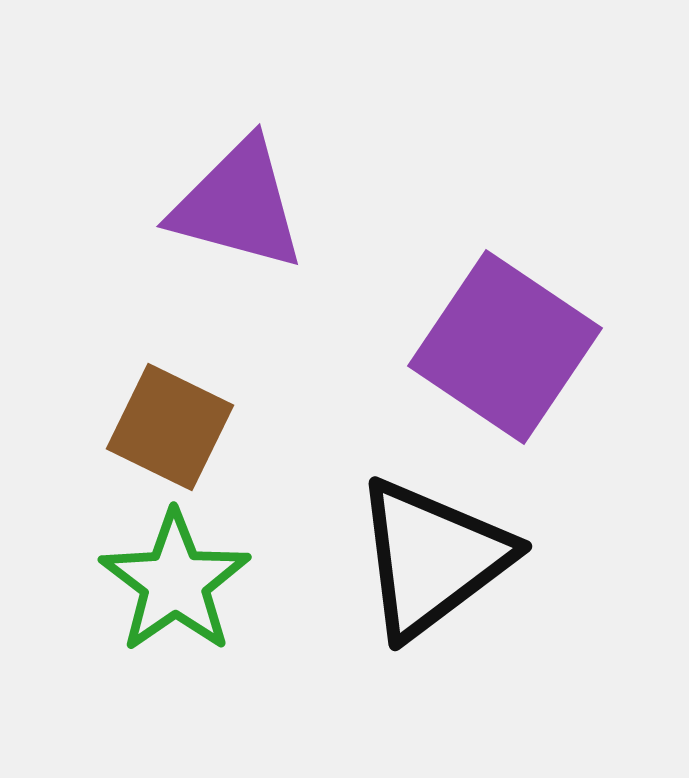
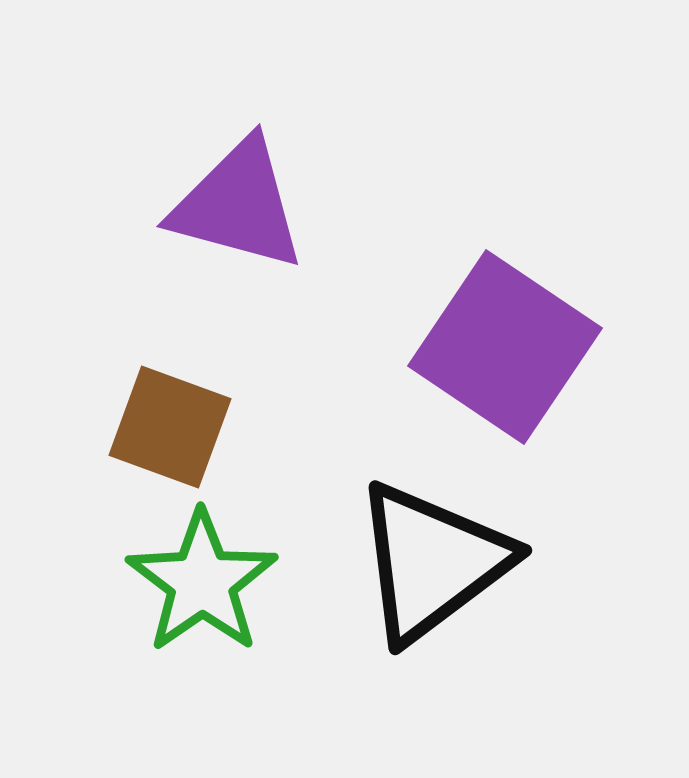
brown square: rotated 6 degrees counterclockwise
black triangle: moved 4 px down
green star: moved 27 px right
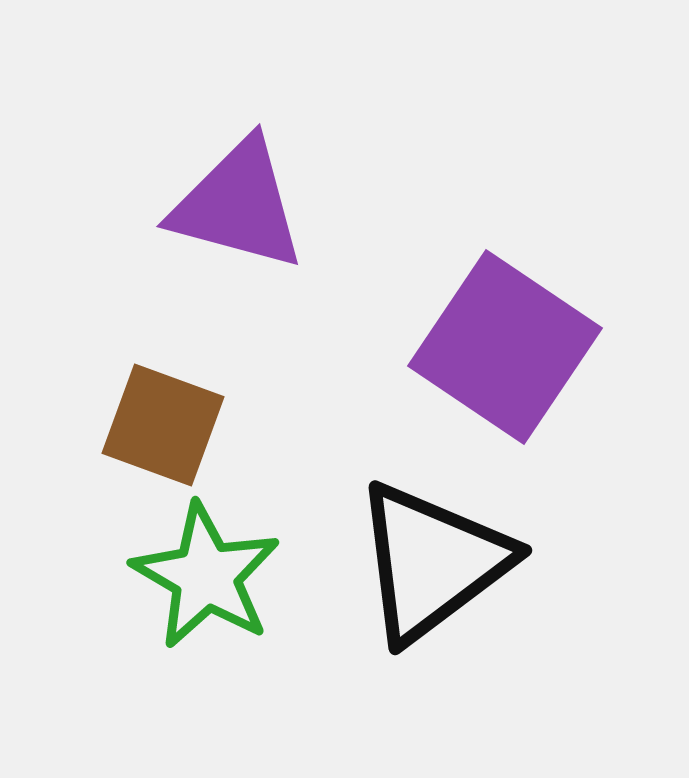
brown square: moved 7 px left, 2 px up
green star: moved 4 px right, 6 px up; rotated 7 degrees counterclockwise
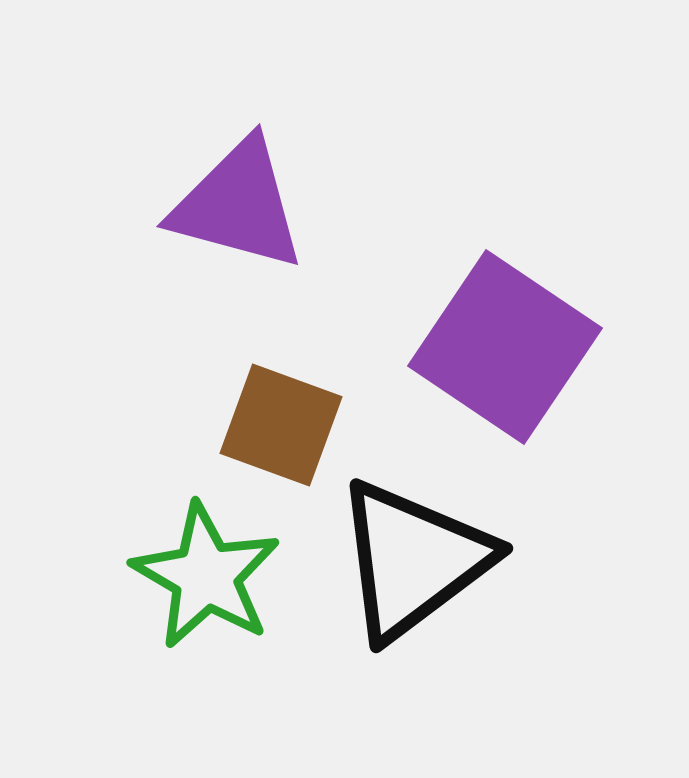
brown square: moved 118 px right
black triangle: moved 19 px left, 2 px up
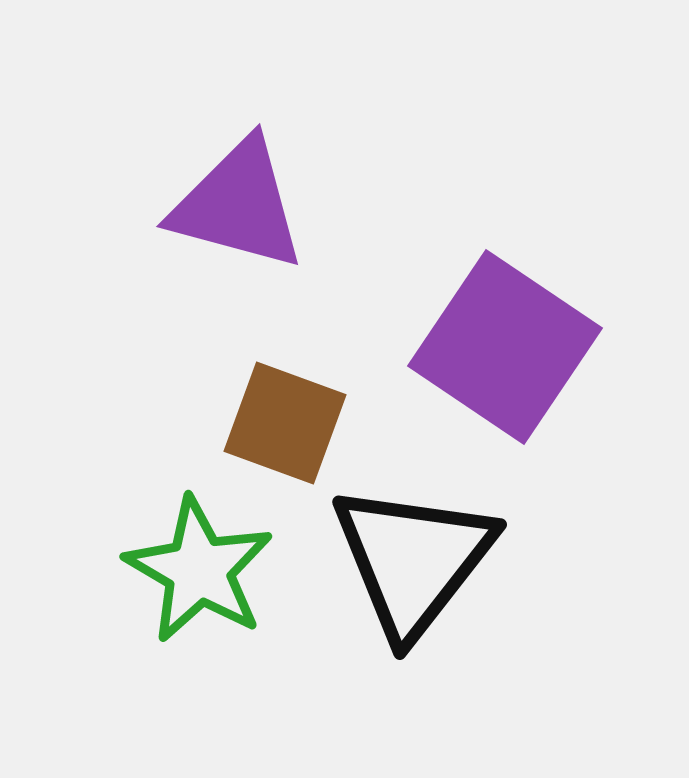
brown square: moved 4 px right, 2 px up
black triangle: rotated 15 degrees counterclockwise
green star: moved 7 px left, 6 px up
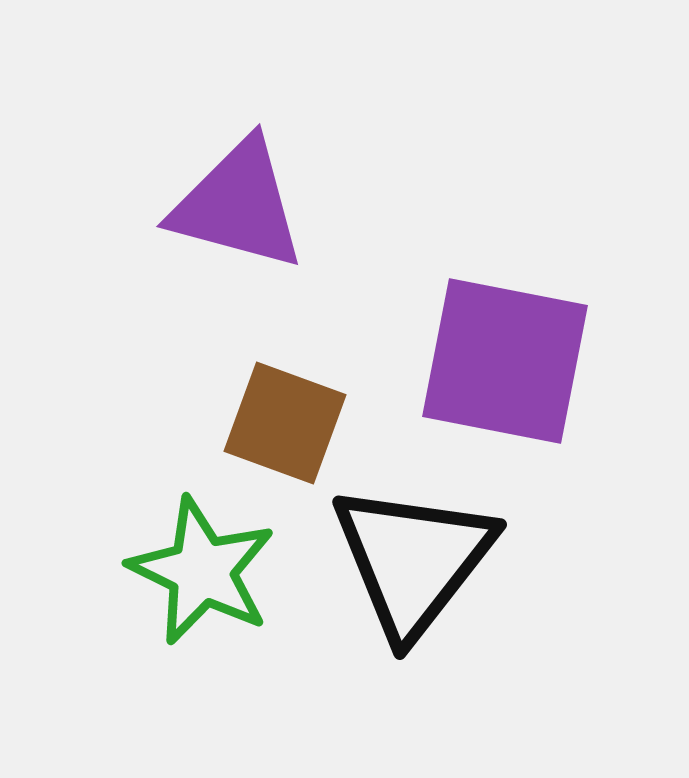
purple square: moved 14 px down; rotated 23 degrees counterclockwise
green star: moved 3 px right, 1 px down; rotated 4 degrees counterclockwise
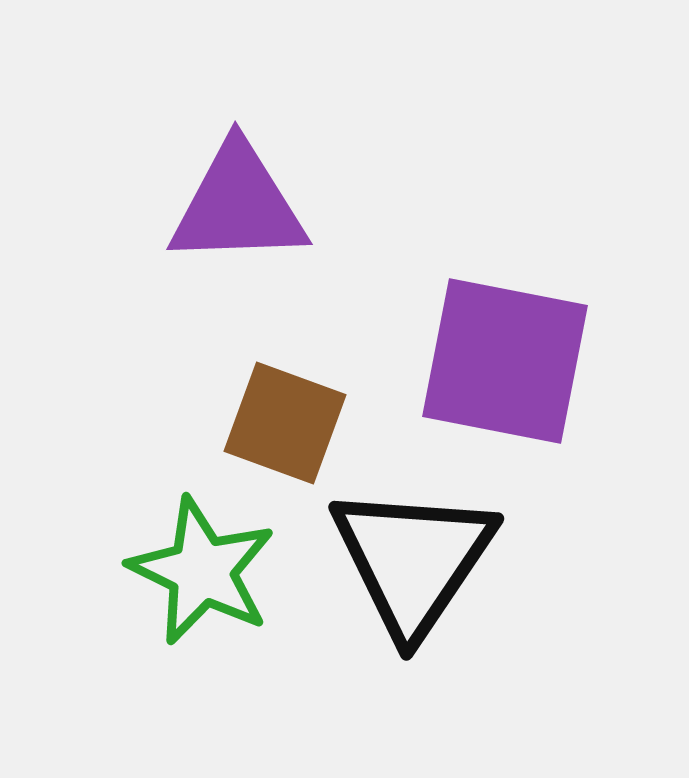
purple triangle: rotated 17 degrees counterclockwise
black triangle: rotated 4 degrees counterclockwise
